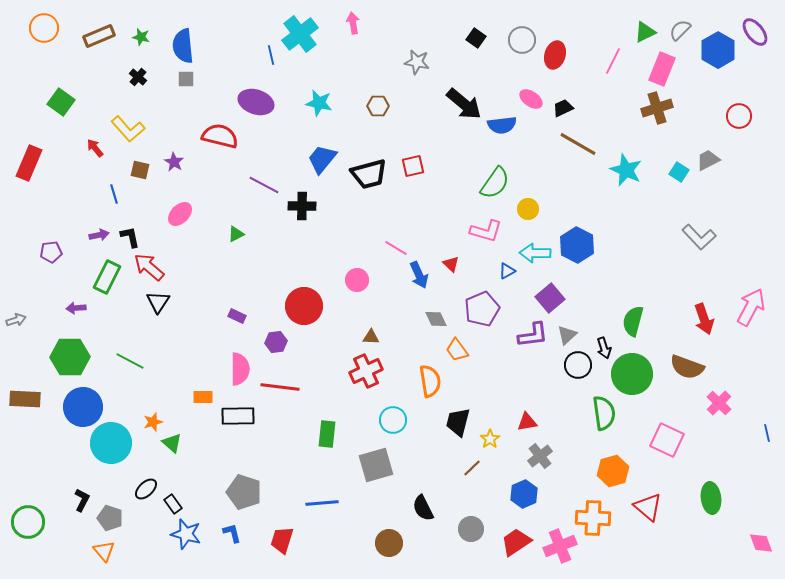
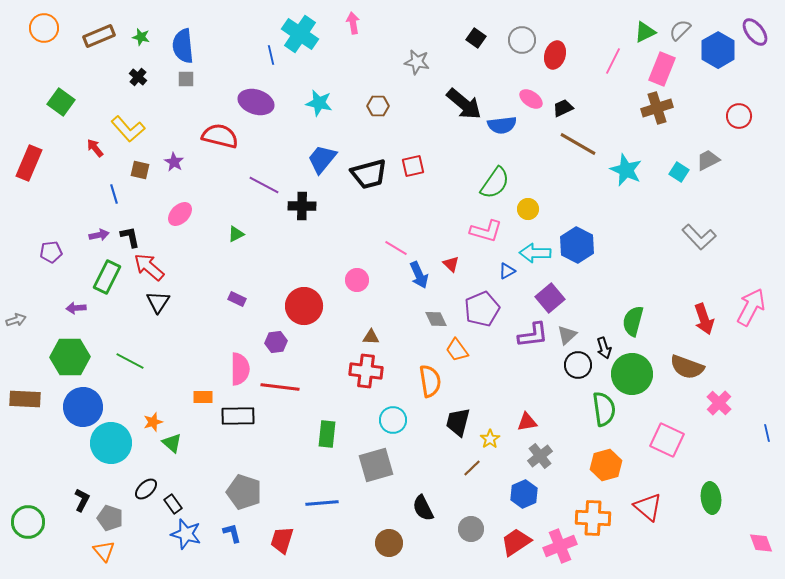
cyan cross at (300, 34): rotated 18 degrees counterclockwise
purple rectangle at (237, 316): moved 17 px up
red cross at (366, 371): rotated 32 degrees clockwise
green semicircle at (604, 413): moved 4 px up
orange hexagon at (613, 471): moved 7 px left, 6 px up
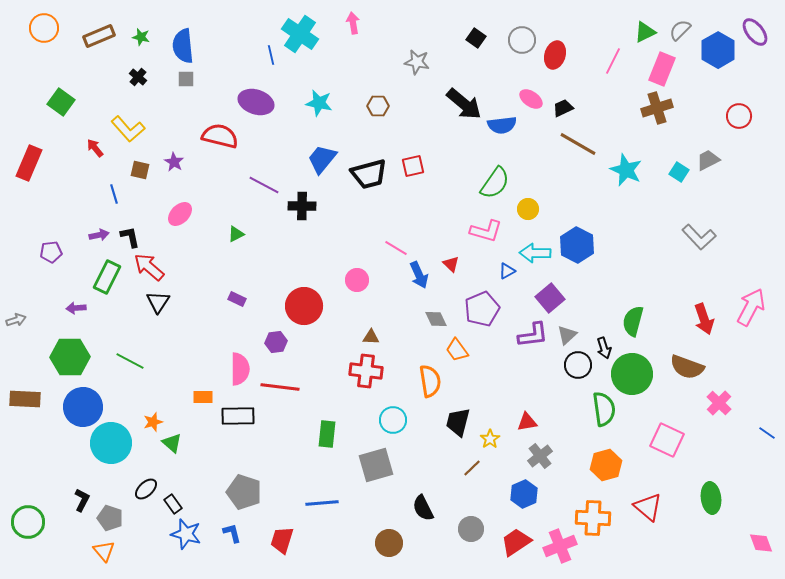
blue line at (767, 433): rotated 42 degrees counterclockwise
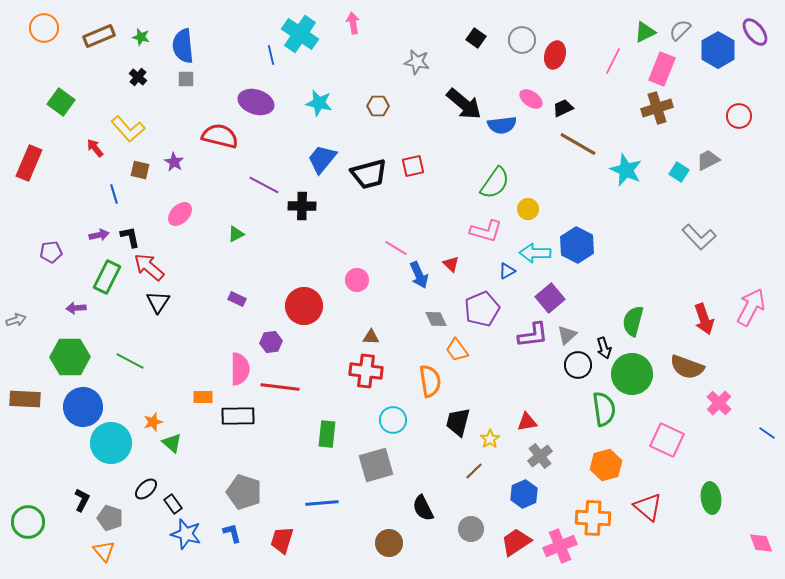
purple hexagon at (276, 342): moved 5 px left
brown line at (472, 468): moved 2 px right, 3 px down
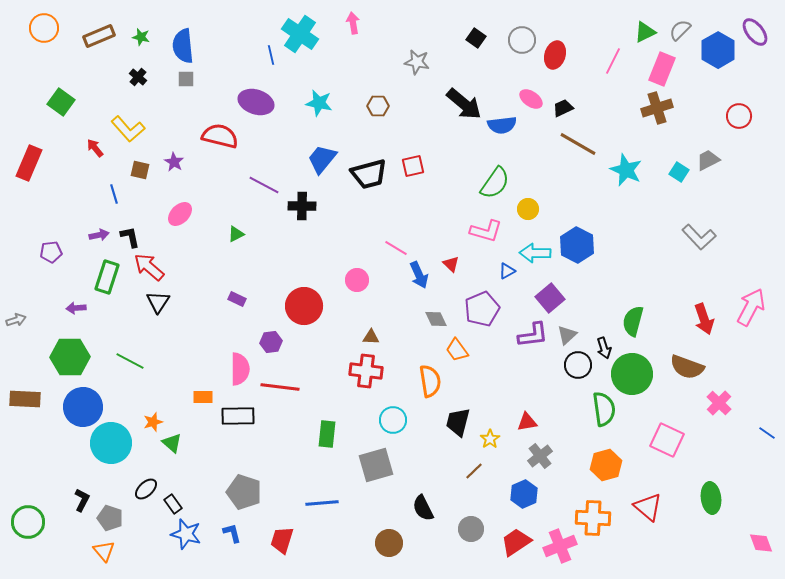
green rectangle at (107, 277): rotated 8 degrees counterclockwise
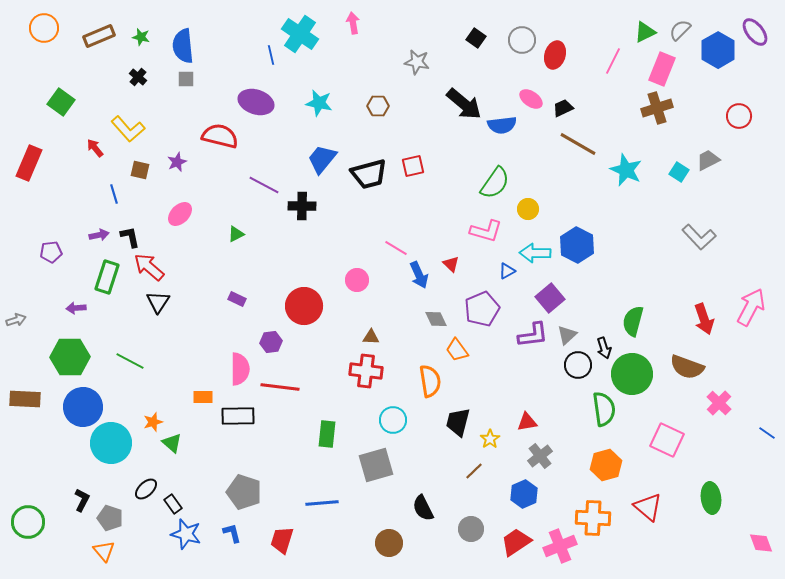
purple star at (174, 162): moved 3 px right; rotated 18 degrees clockwise
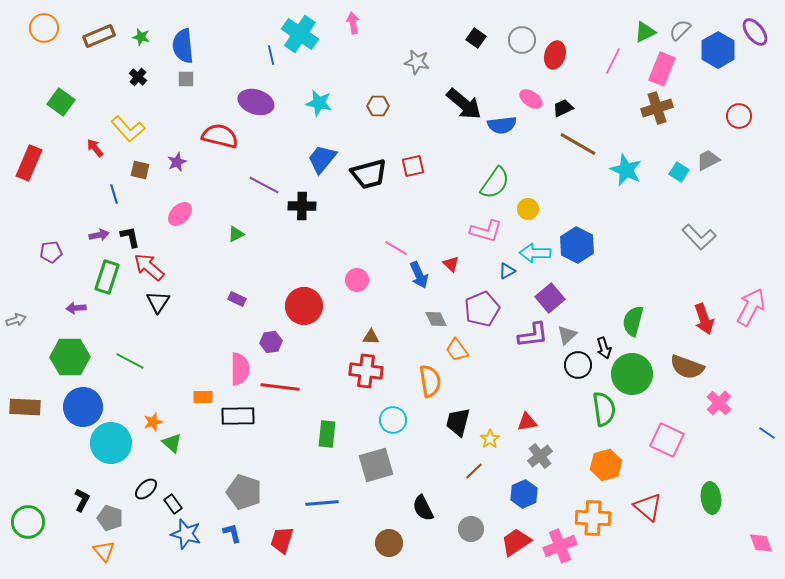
brown rectangle at (25, 399): moved 8 px down
